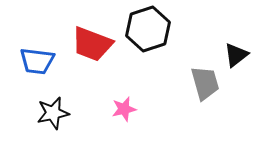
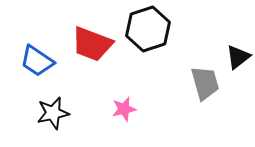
black triangle: moved 2 px right, 2 px down
blue trapezoid: rotated 27 degrees clockwise
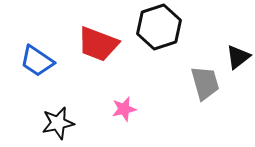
black hexagon: moved 11 px right, 2 px up
red trapezoid: moved 6 px right
black star: moved 5 px right, 10 px down
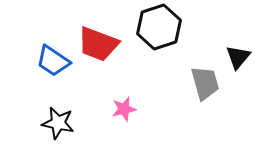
black triangle: rotated 12 degrees counterclockwise
blue trapezoid: moved 16 px right
black star: rotated 24 degrees clockwise
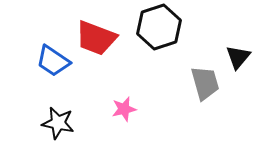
red trapezoid: moved 2 px left, 6 px up
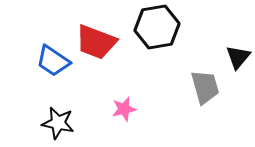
black hexagon: moved 2 px left; rotated 9 degrees clockwise
red trapezoid: moved 4 px down
gray trapezoid: moved 4 px down
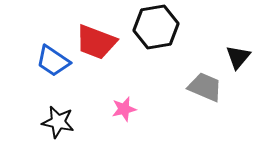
black hexagon: moved 1 px left
gray trapezoid: rotated 51 degrees counterclockwise
black star: moved 1 px up
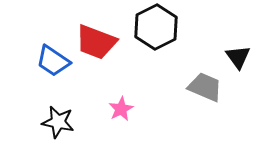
black hexagon: rotated 18 degrees counterclockwise
black triangle: rotated 16 degrees counterclockwise
pink star: moved 3 px left; rotated 15 degrees counterclockwise
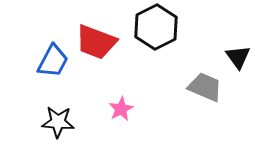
blue trapezoid: rotated 96 degrees counterclockwise
black star: rotated 8 degrees counterclockwise
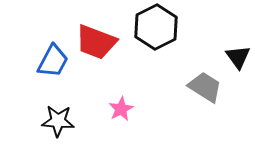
gray trapezoid: rotated 9 degrees clockwise
black star: moved 1 px up
